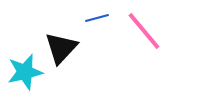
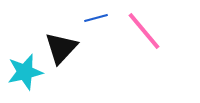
blue line: moved 1 px left
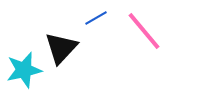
blue line: rotated 15 degrees counterclockwise
cyan star: moved 1 px left, 2 px up
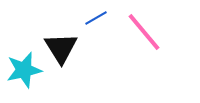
pink line: moved 1 px down
black triangle: rotated 15 degrees counterclockwise
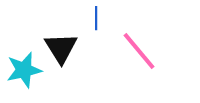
blue line: rotated 60 degrees counterclockwise
pink line: moved 5 px left, 19 px down
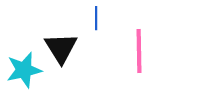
pink line: rotated 39 degrees clockwise
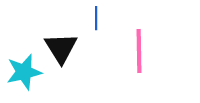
cyan star: moved 2 px down
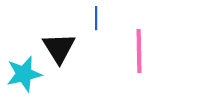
black triangle: moved 2 px left
cyan star: moved 2 px down
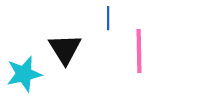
blue line: moved 12 px right
black triangle: moved 6 px right, 1 px down
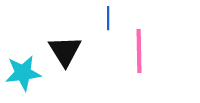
black triangle: moved 2 px down
cyan star: moved 1 px left, 1 px up; rotated 6 degrees clockwise
